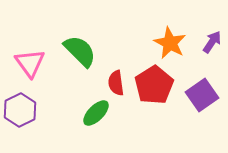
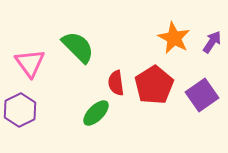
orange star: moved 4 px right, 5 px up
green semicircle: moved 2 px left, 4 px up
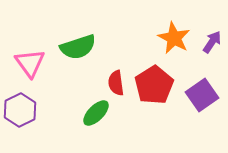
green semicircle: rotated 117 degrees clockwise
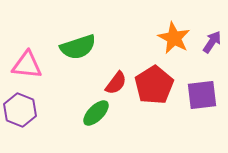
pink triangle: moved 3 px left, 2 px down; rotated 48 degrees counterclockwise
red semicircle: rotated 135 degrees counterclockwise
purple square: rotated 28 degrees clockwise
purple hexagon: rotated 12 degrees counterclockwise
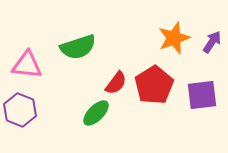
orange star: rotated 24 degrees clockwise
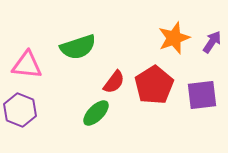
red semicircle: moved 2 px left, 1 px up
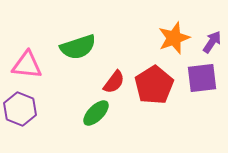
purple square: moved 17 px up
purple hexagon: moved 1 px up
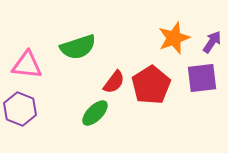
red pentagon: moved 3 px left
green ellipse: moved 1 px left
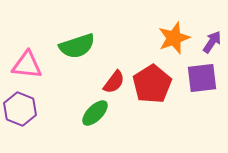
green semicircle: moved 1 px left, 1 px up
red pentagon: moved 1 px right, 1 px up
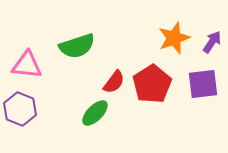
purple square: moved 1 px right, 6 px down
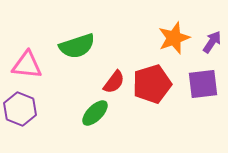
red pentagon: rotated 15 degrees clockwise
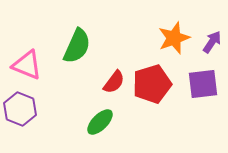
green semicircle: rotated 48 degrees counterclockwise
pink triangle: rotated 16 degrees clockwise
green ellipse: moved 5 px right, 9 px down
